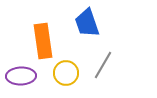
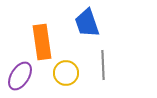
orange rectangle: moved 1 px left, 1 px down
gray line: rotated 32 degrees counterclockwise
purple ellipse: moved 1 px left; rotated 56 degrees counterclockwise
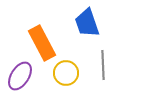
orange rectangle: moved 1 px down; rotated 20 degrees counterclockwise
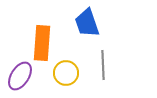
orange rectangle: rotated 32 degrees clockwise
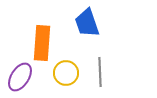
gray line: moved 3 px left, 7 px down
purple ellipse: moved 1 px down
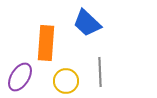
blue trapezoid: rotated 28 degrees counterclockwise
orange rectangle: moved 4 px right
yellow circle: moved 8 px down
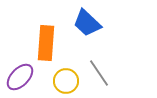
gray line: moved 1 px left, 1 px down; rotated 32 degrees counterclockwise
purple ellipse: rotated 12 degrees clockwise
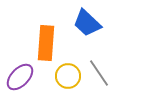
yellow circle: moved 2 px right, 5 px up
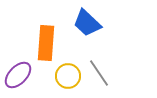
purple ellipse: moved 2 px left, 2 px up
